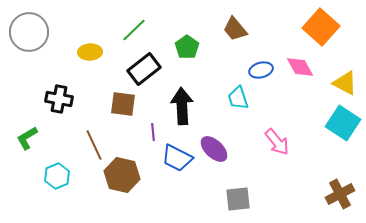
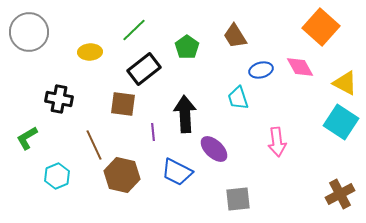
brown trapezoid: moved 7 px down; rotated 8 degrees clockwise
black arrow: moved 3 px right, 8 px down
cyan square: moved 2 px left, 1 px up
pink arrow: rotated 32 degrees clockwise
blue trapezoid: moved 14 px down
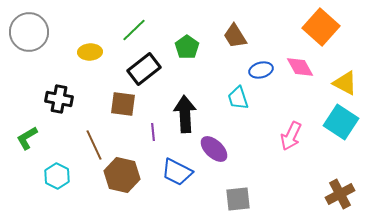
pink arrow: moved 14 px right, 6 px up; rotated 32 degrees clockwise
cyan hexagon: rotated 10 degrees counterclockwise
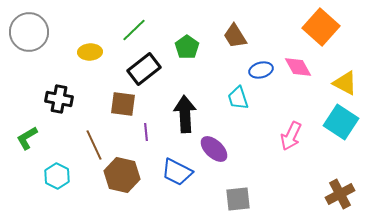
pink diamond: moved 2 px left
purple line: moved 7 px left
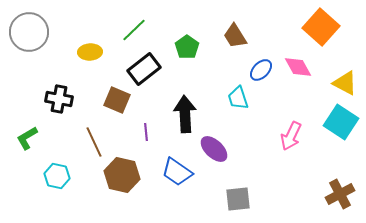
blue ellipse: rotated 30 degrees counterclockwise
brown square: moved 6 px left, 4 px up; rotated 16 degrees clockwise
brown line: moved 3 px up
blue trapezoid: rotated 8 degrees clockwise
cyan hexagon: rotated 15 degrees counterclockwise
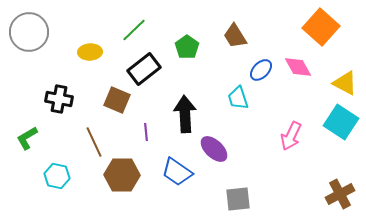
brown hexagon: rotated 12 degrees counterclockwise
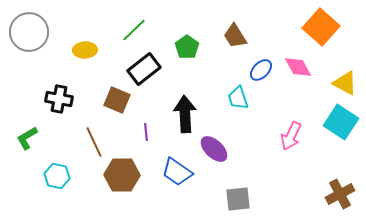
yellow ellipse: moved 5 px left, 2 px up
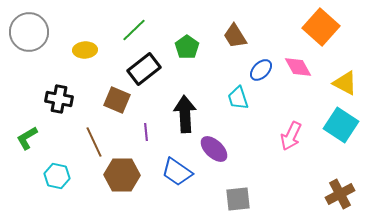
cyan square: moved 3 px down
